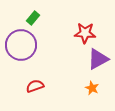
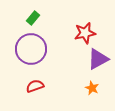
red star: rotated 15 degrees counterclockwise
purple circle: moved 10 px right, 4 px down
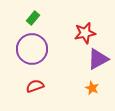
purple circle: moved 1 px right
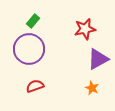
green rectangle: moved 3 px down
red star: moved 4 px up
purple circle: moved 3 px left
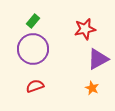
purple circle: moved 4 px right
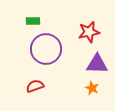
green rectangle: rotated 48 degrees clockwise
red star: moved 4 px right, 3 px down
purple circle: moved 13 px right
purple triangle: moved 1 px left, 5 px down; rotated 30 degrees clockwise
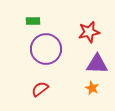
red semicircle: moved 5 px right, 3 px down; rotated 18 degrees counterclockwise
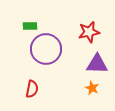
green rectangle: moved 3 px left, 5 px down
red semicircle: moved 8 px left; rotated 138 degrees clockwise
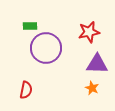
purple circle: moved 1 px up
red semicircle: moved 6 px left, 1 px down
